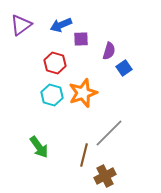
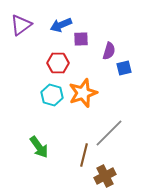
red hexagon: moved 3 px right; rotated 15 degrees counterclockwise
blue square: rotated 21 degrees clockwise
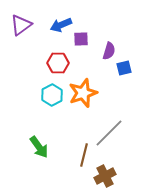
cyan hexagon: rotated 15 degrees clockwise
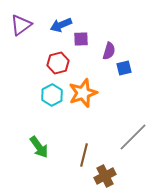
red hexagon: rotated 15 degrees counterclockwise
gray line: moved 24 px right, 4 px down
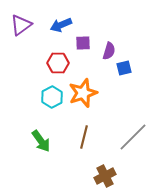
purple square: moved 2 px right, 4 px down
red hexagon: rotated 15 degrees clockwise
cyan hexagon: moved 2 px down
green arrow: moved 2 px right, 6 px up
brown line: moved 18 px up
